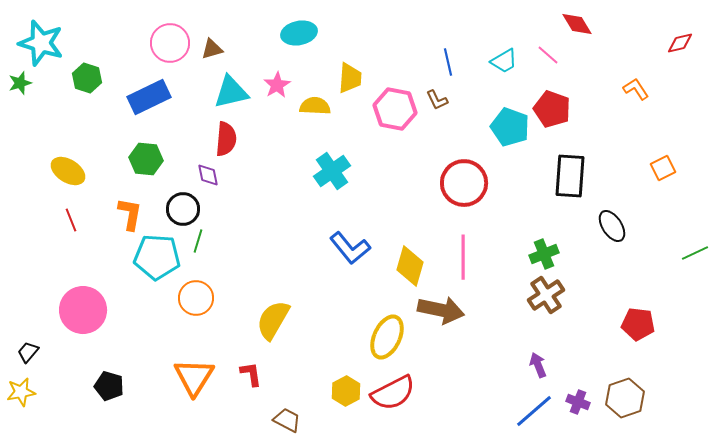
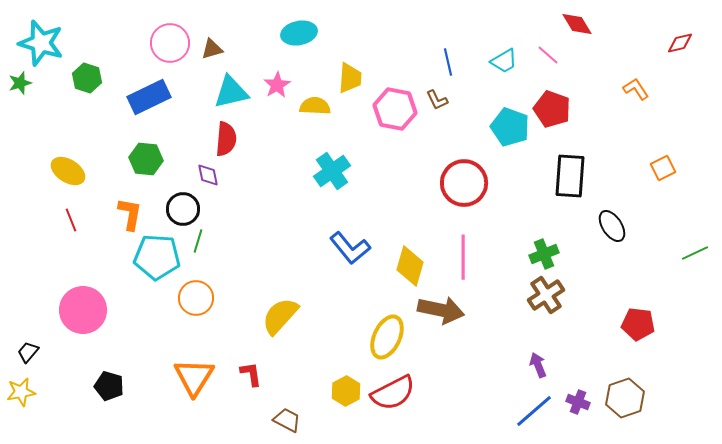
yellow semicircle at (273, 320): moved 7 px right, 4 px up; rotated 12 degrees clockwise
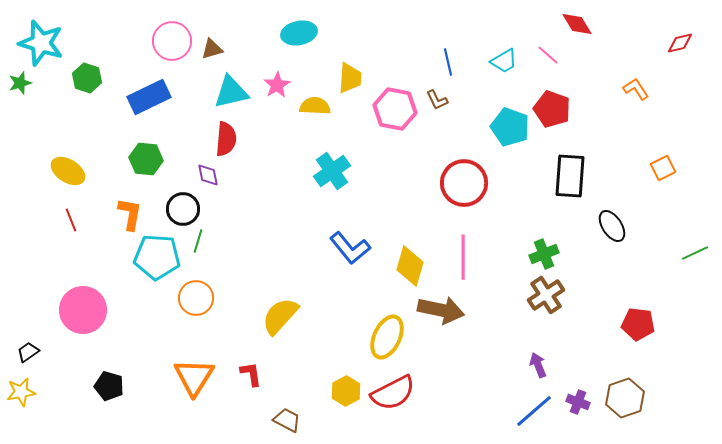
pink circle at (170, 43): moved 2 px right, 2 px up
black trapezoid at (28, 352): rotated 15 degrees clockwise
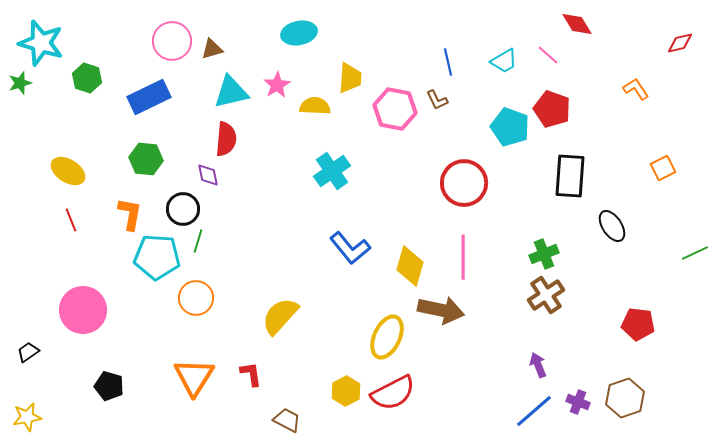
yellow star at (21, 392): moved 6 px right, 25 px down
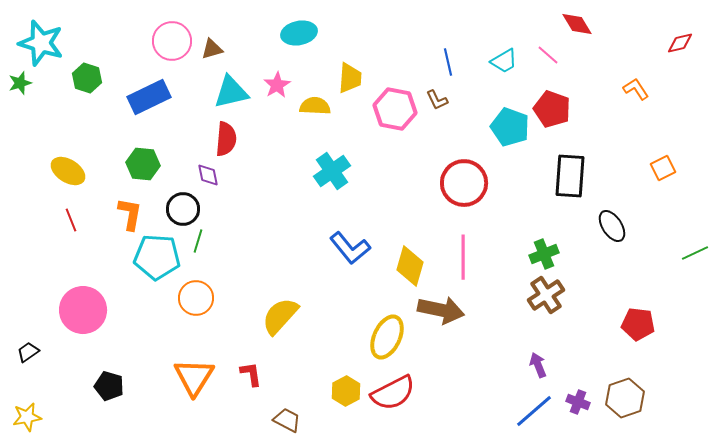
green hexagon at (146, 159): moved 3 px left, 5 px down
